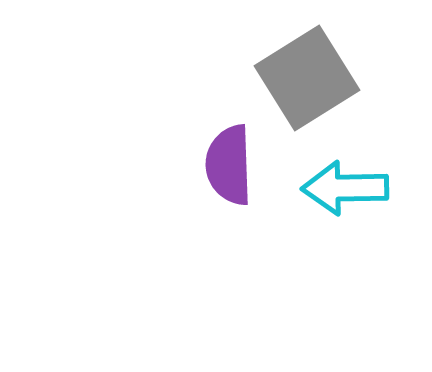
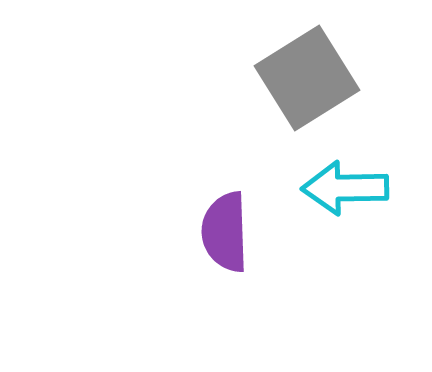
purple semicircle: moved 4 px left, 67 px down
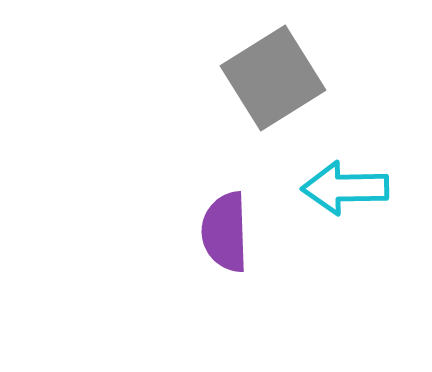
gray square: moved 34 px left
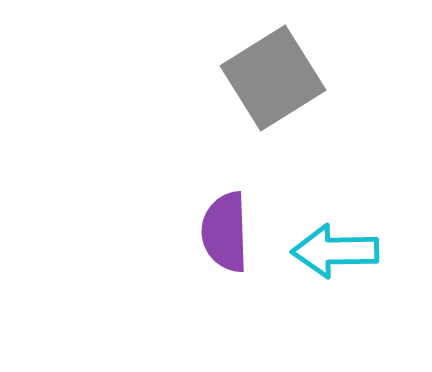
cyan arrow: moved 10 px left, 63 px down
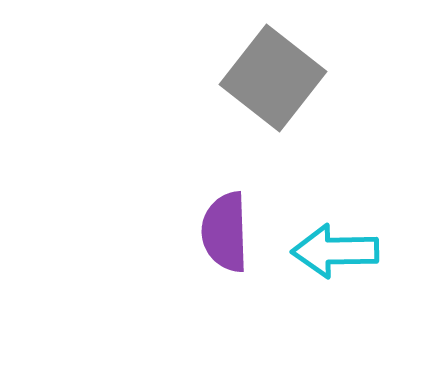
gray square: rotated 20 degrees counterclockwise
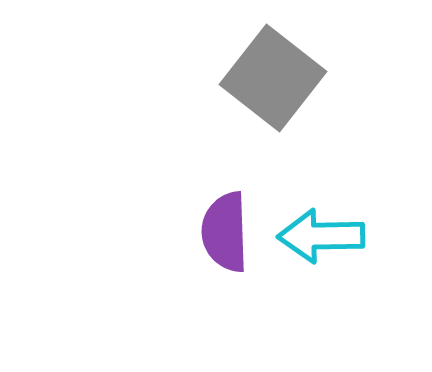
cyan arrow: moved 14 px left, 15 px up
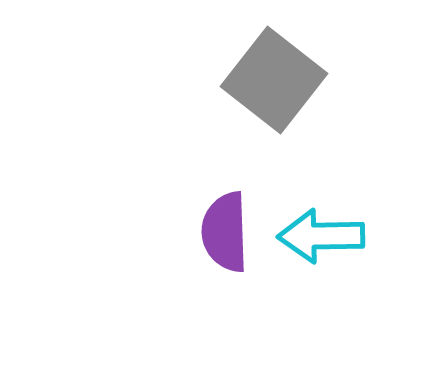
gray square: moved 1 px right, 2 px down
